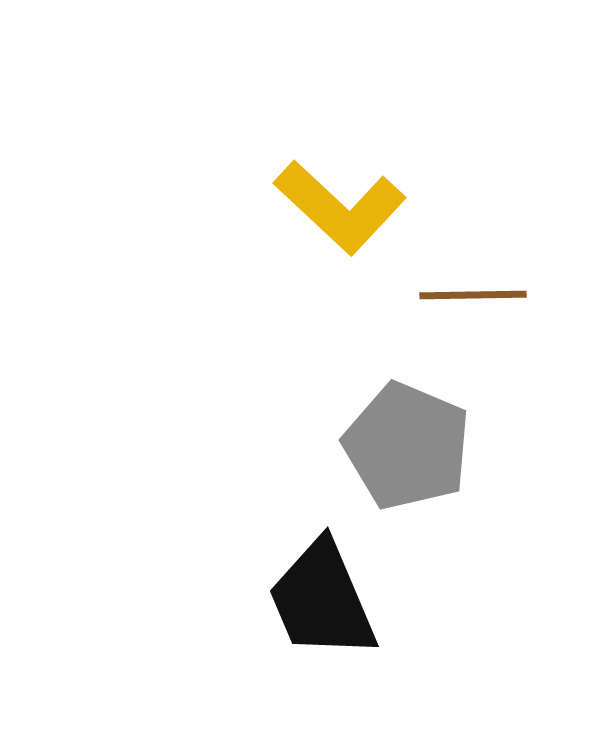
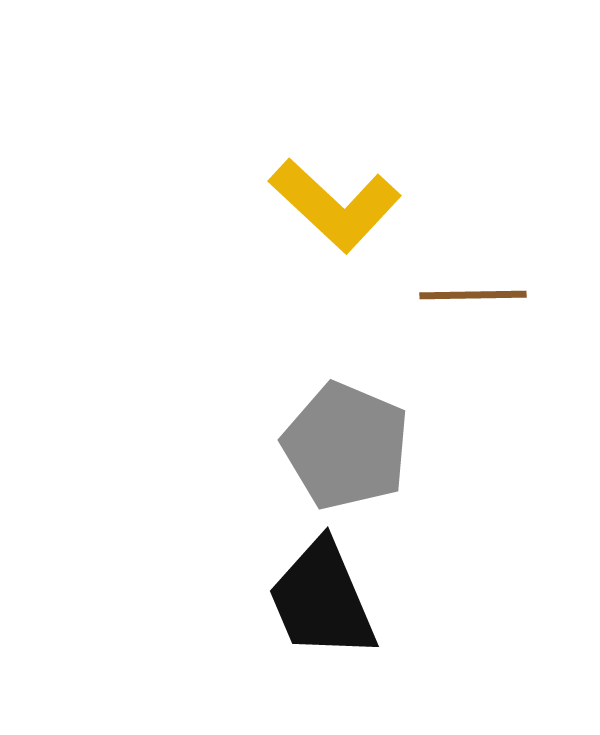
yellow L-shape: moved 5 px left, 2 px up
gray pentagon: moved 61 px left
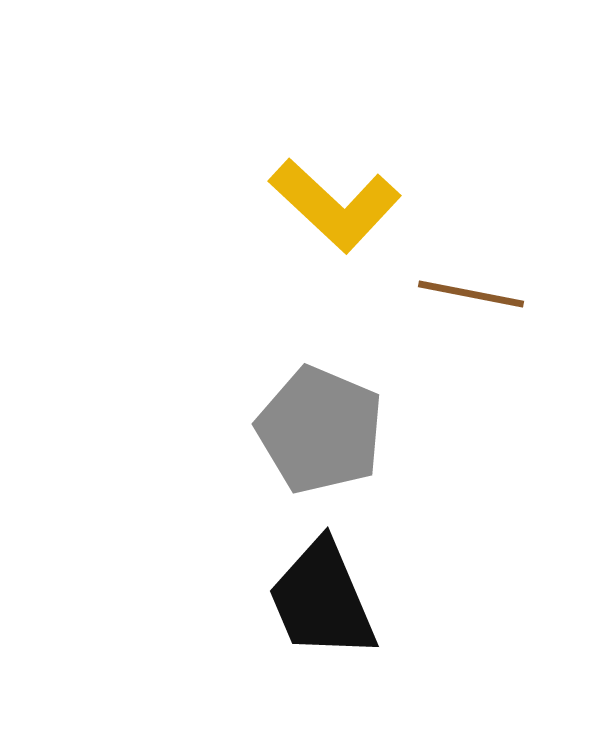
brown line: moved 2 px left, 1 px up; rotated 12 degrees clockwise
gray pentagon: moved 26 px left, 16 px up
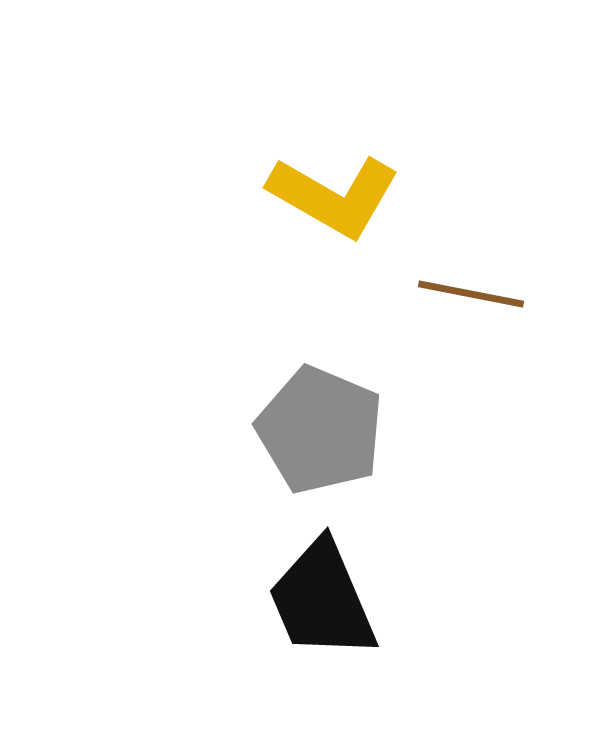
yellow L-shape: moved 1 px left, 9 px up; rotated 13 degrees counterclockwise
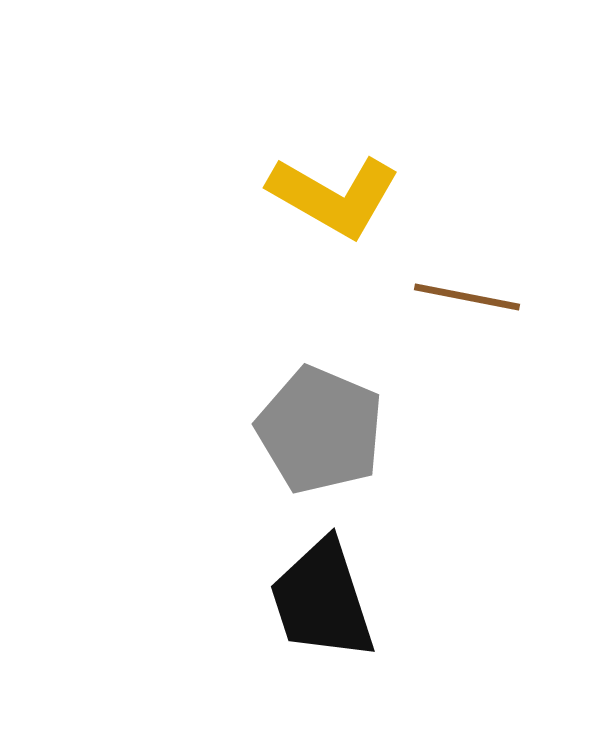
brown line: moved 4 px left, 3 px down
black trapezoid: rotated 5 degrees clockwise
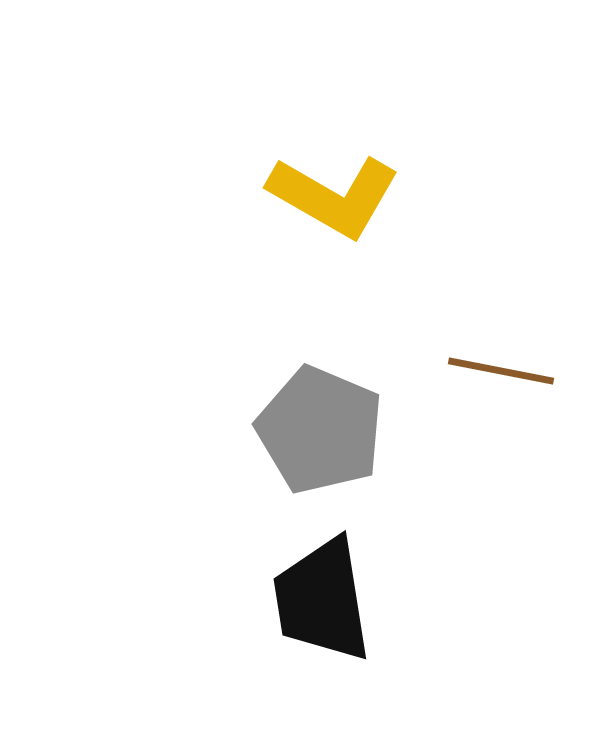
brown line: moved 34 px right, 74 px down
black trapezoid: rotated 9 degrees clockwise
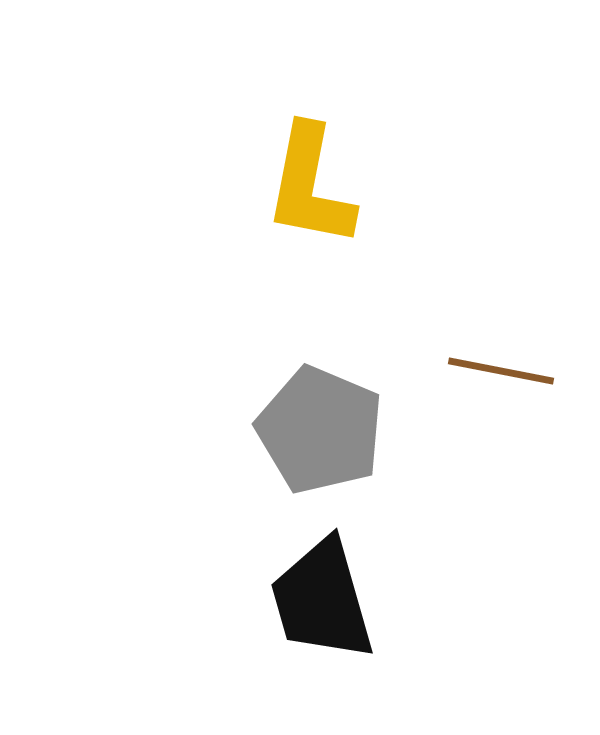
yellow L-shape: moved 24 px left, 10 px up; rotated 71 degrees clockwise
black trapezoid: rotated 7 degrees counterclockwise
